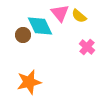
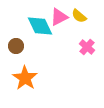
pink triangle: moved 1 px left, 4 px down; rotated 42 degrees clockwise
brown circle: moved 7 px left, 11 px down
orange star: moved 4 px left, 4 px up; rotated 25 degrees counterclockwise
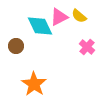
orange star: moved 9 px right, 6 px down
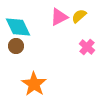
yellow semicircle: rotated 98 degrees clockwise
cyan diamond: moved 22 px left, 1 px down
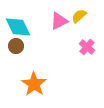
pink triangle: moved 4 px down
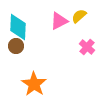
cyan diamond: rotated 28 degrees clockwise
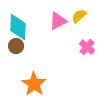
pink triangle: moved 1 px left
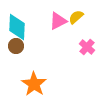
yellow semicircle: moved 3 px left, 1 px down
cyan diamond: moved 1 px left
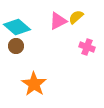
cyan diamond: rotated 52 degrees counterclockwise
pink cross: rotated 21 degrees counterclockwise
